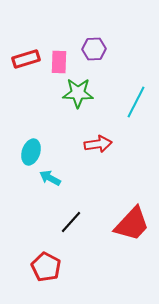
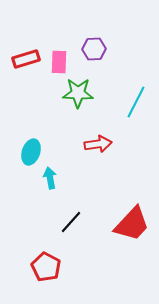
cyan arrow: rotated 50 degrees clockwise
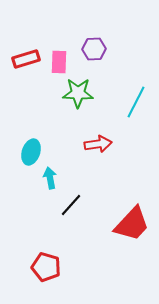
black line: moved 17 px up
red pentagon: rotated 12 degrees counterclockwise
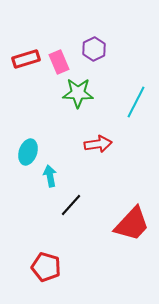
purple hexagon: rotated 25 degrees counterclockwise
pink rectangle: rotated 25 degrees counterclockwise
cyan ellipse: moved 3 px left
cyan arrow: moved 2 px up
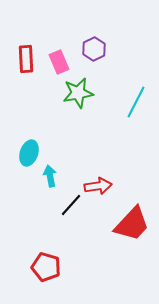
red rectangle: rotated 76 degrees counterclockwise
green star: rotated 12 degrees counterclockwise
red arrow: moved 42 px down
cyan ellipse: moved 1 px right, 1 px down
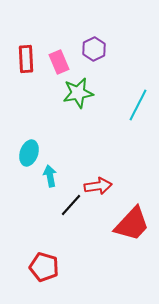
cyan line: moved 2 px right, 3 px down
red pentagon: moved 2 px left
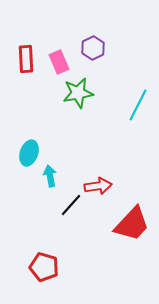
purple hexagon: moved 1 px left, 1 px up
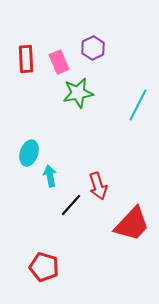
red arrow: rotated 80 degrees clockwise
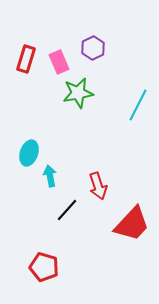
red rectangle: rotated 20 degrees clockwise
black line: moved 4 px left, 5 px down
